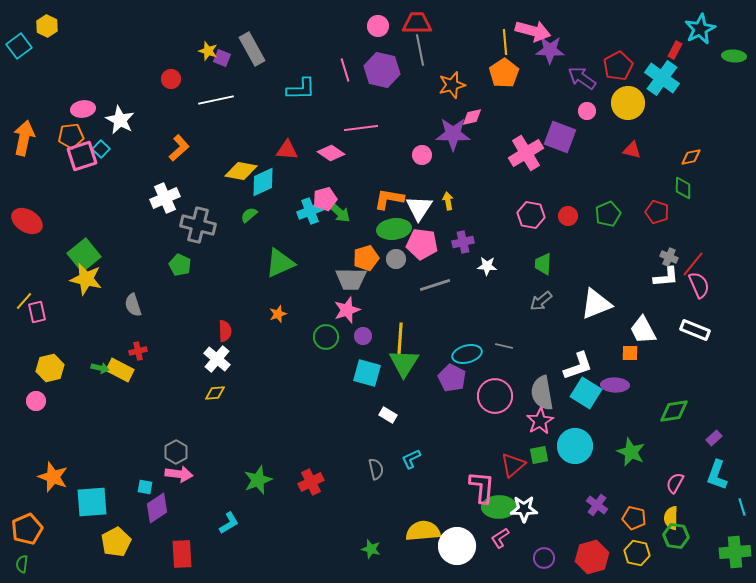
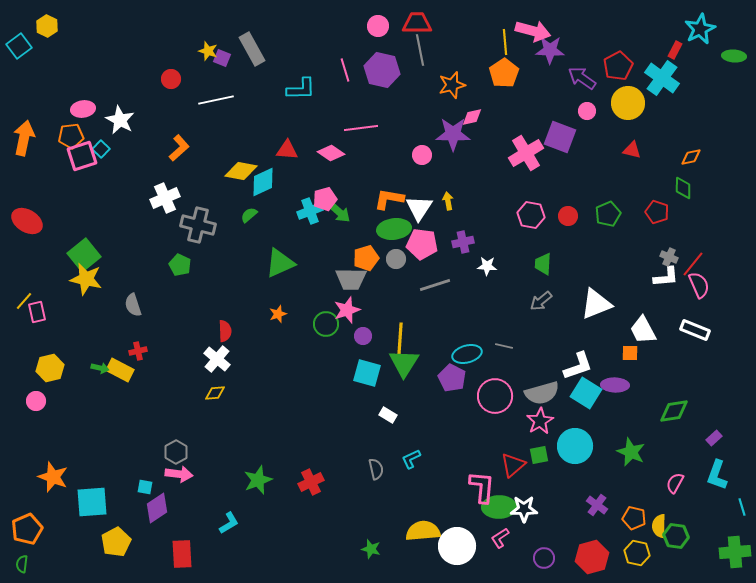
green circle at (326, 337): moved 13 px up
gray semicircle at (542, 393): rotated 96 degrees counterclockwise
yellow semicircle at (671, 518): moved 12 px left, 8 px down
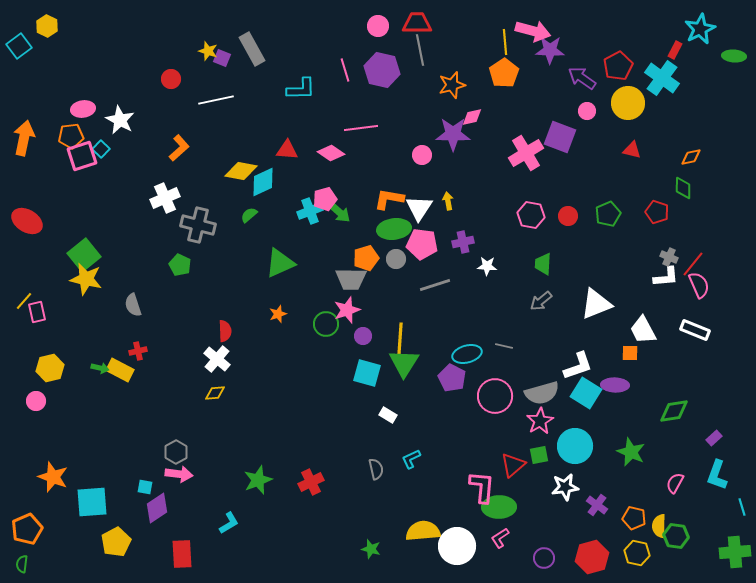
white star at (524, 509): moved 41 px right, 22 px up; rotated 8 degrees counterclockwise
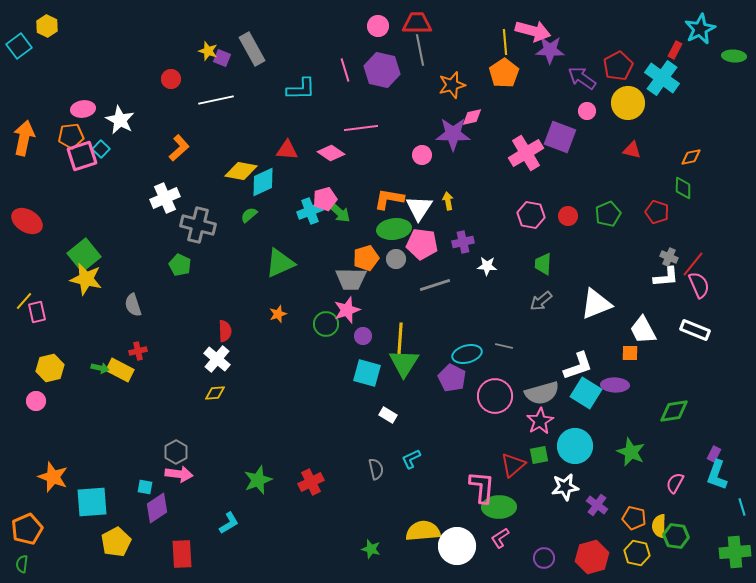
purple rectangle at (714, 438): moved 16 px down; rotated 21 degrees counterclockwise
